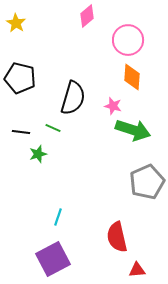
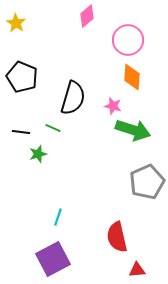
black pentagon: moved 2 px right, 1 px up; rotated 8 degrees clockwise
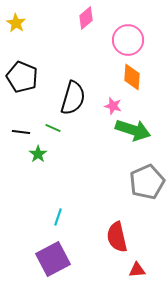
pink diamond: moved 1 px left, 2 px down
green star: rotated 18 degrees counterclockwise
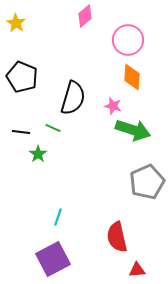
pink diamond: moved 1 px left, 2 px up
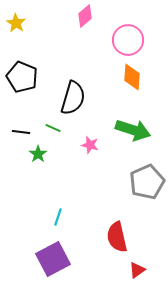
pink star: moved 23 px left, 39 px down
red triangle: rotated 30 degrees counterclockwise
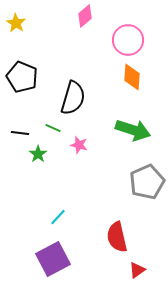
black line: moved 1 px left, 1 px down
pink star: moved 11 px left
cyan line: rotated 24 degrees clockwise
